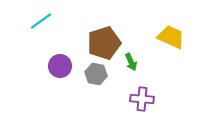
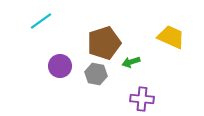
green arrow: rotated 96 degrees clockwise
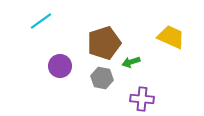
gray hexagon: moved 6 px right, 4 px down
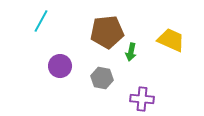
cyan line: rotated 25 degrees counterclockwise
yellow trapezoid: moved 3 px down
brown pentagon: moved 3 px right, 11 px up; rotated 12 degrees clockwise
green arrow: moved 10 px up; rotated 60 degrees counterclockwise
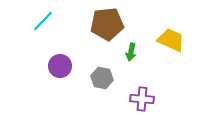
cyan line: moved 2 px right; rotated 15 degrees clockwise
brown pentagon: moved 8 px up
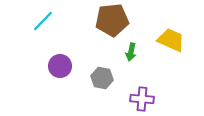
brown pentagon: moved 5 px right, 4 px up
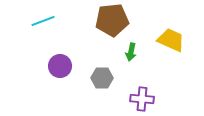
cyan line: rotated 25 degrees clockwise
gray hexagon: rotated 10 degrees counterclockwise
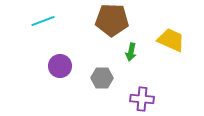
brown pentagon: rotated 8 degrees clockwise
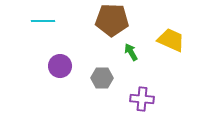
cyan line: rotated 20 degrees clockwise
green arrow: rotated 138 degrees clockwise
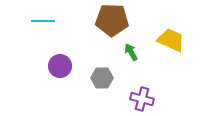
purple cross: rotated 10 degrees clockwise
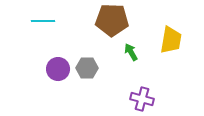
yellow trapezoid: rotated 76 degrees clockwise
purple circle: moved 2 px left, 3 px down
gray hexagon: moved 15 px left, 10 px up
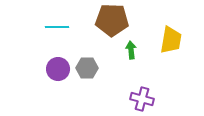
cyan line: moved 14 px right, 6 px down
green arrow: moved 2 px up; rotated 24 degrees clockwise
